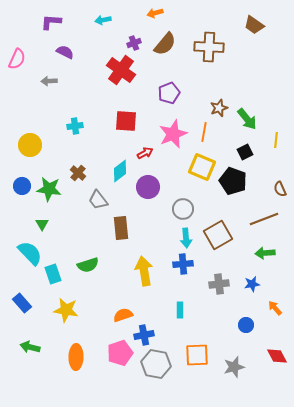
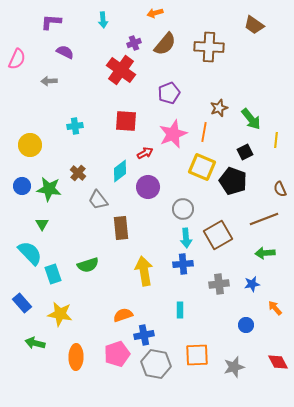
cyan arrow at (103, 20): rotated 84 degrees counterclockwise
green arrow at (247, 119): moved 4 px right
yellow star at (66, 310): moved 6 px left, 4 px down
green arrow at (30, 347): moved 5 px right, 4 px up
pink pentagon at (120, 353): moved 3 px left, 1 px down
red diamond at (277, 356): moved 1 px right, 6 px down
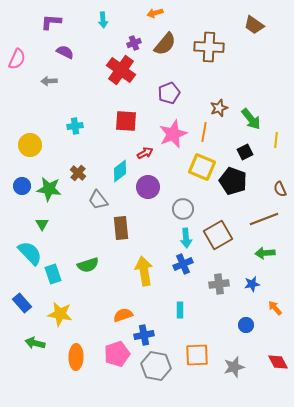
blue cross at (183, 264): rotated 18 degrees counterclockwise
gray hexagon at (156, 364): moved 2 px down
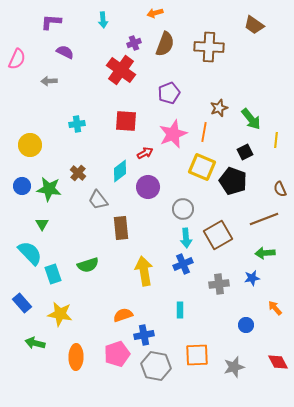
brown semicircle at (165, 44): rotated 20 degrees counterclockwise
cyan cross at (75, 126): moved 2 px right, 2 px up
blue star at (252, 284): moved 6 px up
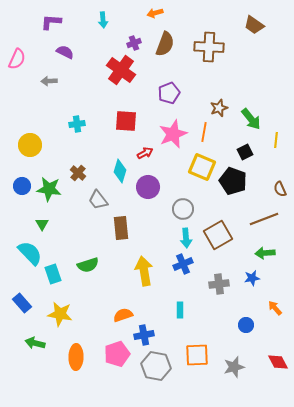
cyan diamond at (120, 171): rotated 35 degrees counterclockwise
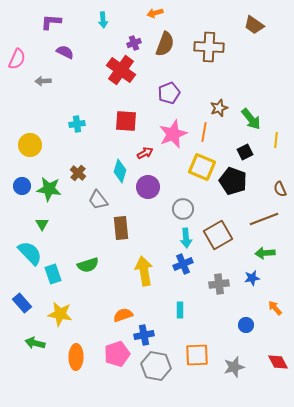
gray arrow at (49, 81): moved 6 px left
